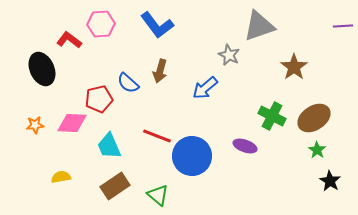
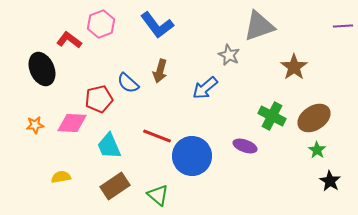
pink hexagon: rotated 16 degrees counterclockwise
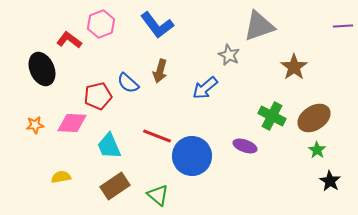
red pentagon: moved 1 px left, 3 px up
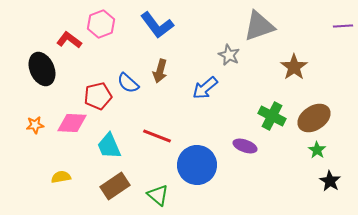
blue circle: moved 5 px right, 9 px down
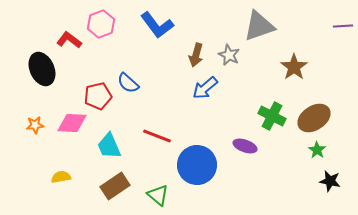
brown arrow: moved 36 px right, 16 px up
black star: rotated 20 degrees counterclockwise
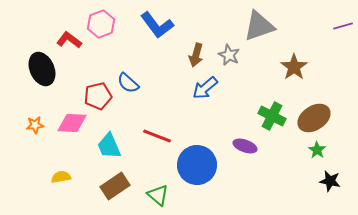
purple line: rotated 12 degrees counterclockwise
